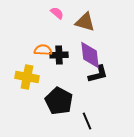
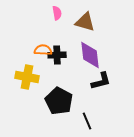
pink semicircle: rotated 40 degrees clockwise
black cross: moved 2 px left
black L-shape: moved 3 px right, 7 px down
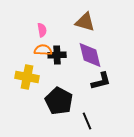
pink semicircle: moved 15 px left, 17 px down
purple diamond: rotated 8 degrees counterclockwise
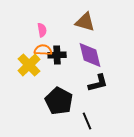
yellow cross: moved 2 px right, 12 px up; rotated 35 degrees clockwise
black L-shape: moved 3 px left, 2 px down
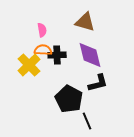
black pentagon: moved 10 px right, 2 px up
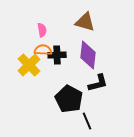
purple diamond: moved 2 px left; rotated 20 degrees clockwise
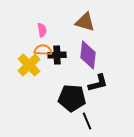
black pentagon: moved 3 px right, 1 px up; rotated 24 degrees counterclockwise
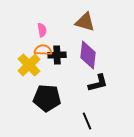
black pentagon: moved 25 px left
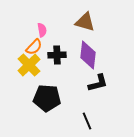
orange semicircle: moved 9 px left, 3 px up; rotated 132 degrees clockwise
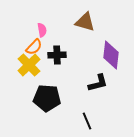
purple diamond: moved 23 px right
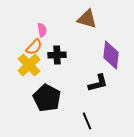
brown triangle: moved 2 px right, 3 px up
black pentagon: rotated 24 degrees clockwise
